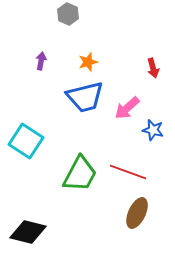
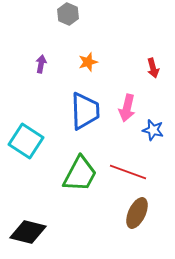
purple arrow: moved 3 px down
blue trapezoid: moved 14 px down; rotated 78 degrees counterclockwise
pink arrow: rotated 36 degrees counterclockwise
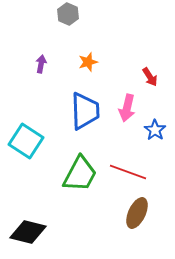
red arrow: moved 3 px left, 9 px down; rotated 18 degrees counterclockwise
blue star: moved 2 px right; rotated 20 degrees clockwise
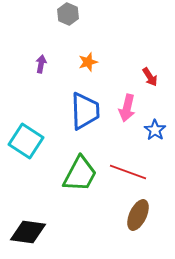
brown ellipse: moved 1 px right, 2 px down
black diamond: rotated 6 degrees counterclockwise
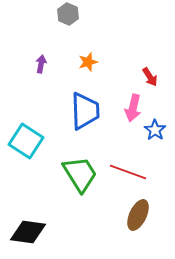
pink arrow: moved 6 px right
green trapezoid: rotated 60 degrees counterclockwise
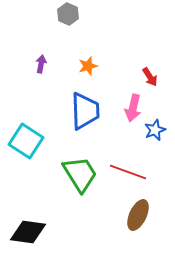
orange star: moved 4 px down
blue star: rotated 15 degrees clockwise
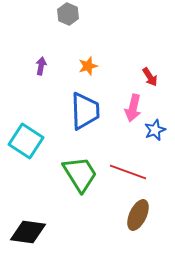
purple arrow: moved 2 px down
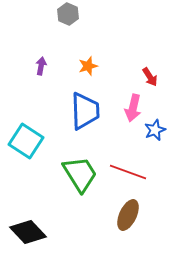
brown ellipse: moved 10 px left
black diamond: rotated 39 degrees clockwise
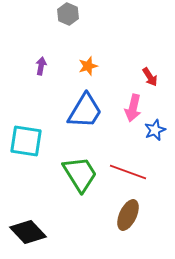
blue trapezoid: rotated 33 degrees clockwise
cyan square: rotated 24 degrees counterclockwise
